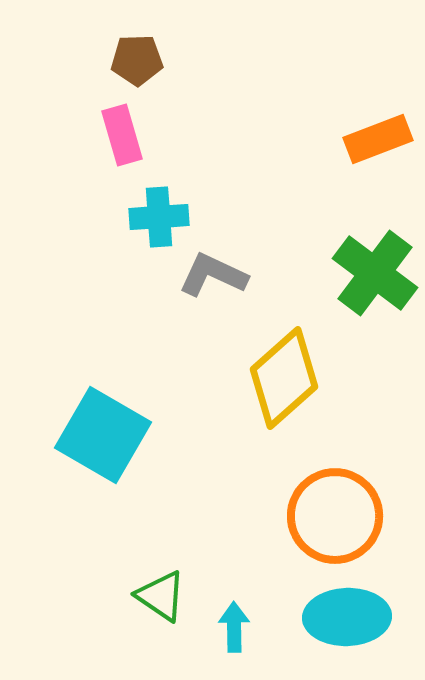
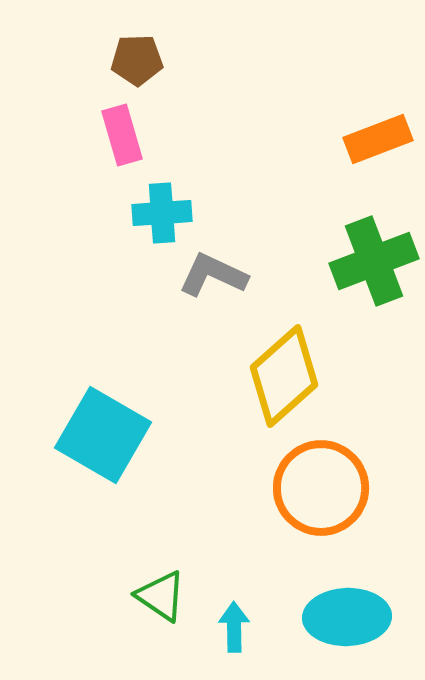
cyan cross: moved 3 px right, 4 px up
green cross: moved 1 px left, 12 px up; rotated 32 degrees clockwise
yellow diamond: moved 2 px up
orange circle: moved 14 px left, 28 px up
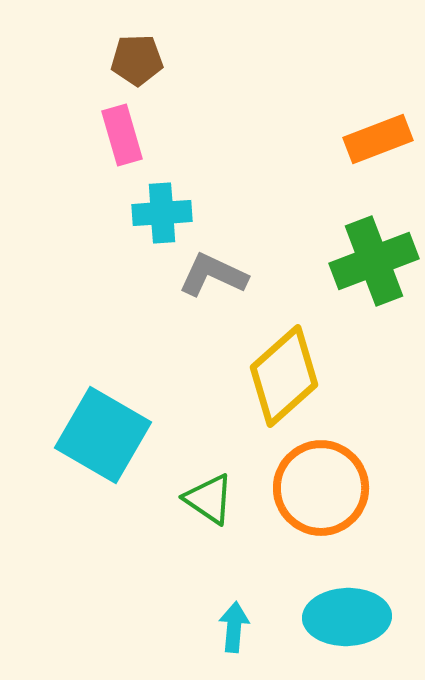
green triangle: moved 48 px right, 97 px up
cyan arrow: rotated 6 degrees clockwise
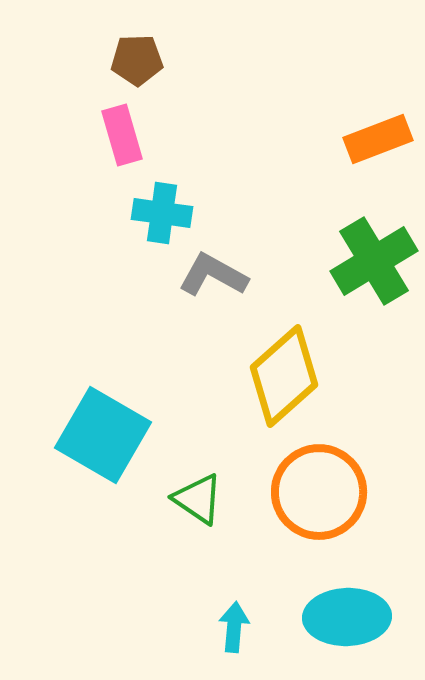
cyan cross: rotated 12 degrees clockwise
green cross: rotated 10 degrees counterclockwise
gray L-shape: rotated 4 degrees clockwise
orange circle: moved 2 px left, 4 px down
green triangle: moved 11 px left
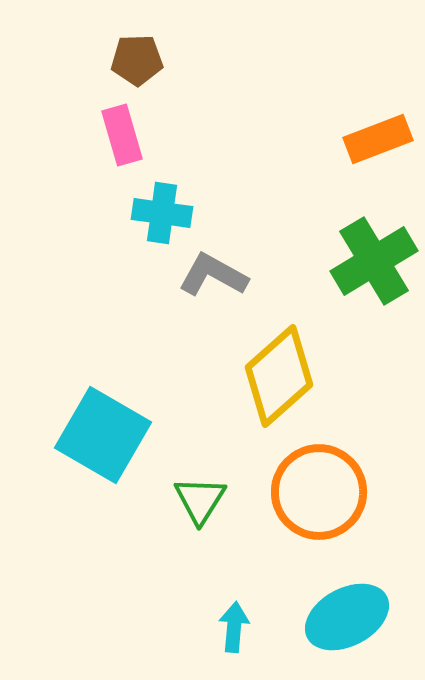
yellow diamond: moved 5 px left
green triangle: moved 2 px right, 1 px down; rotated 28 degrees clockwise
cyan ellipse: rotated 26 degrees counterclockwise
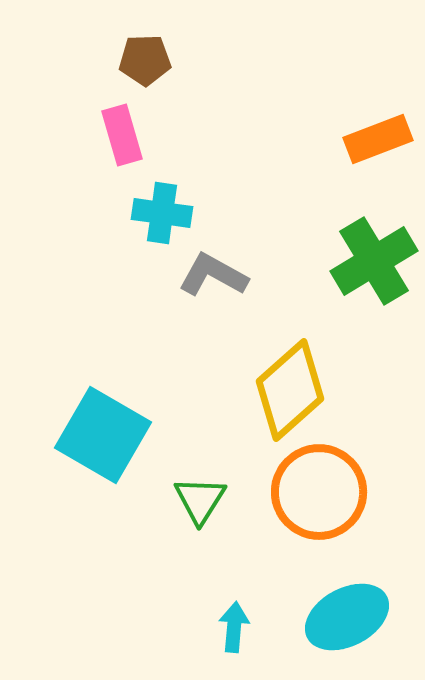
brown pentagon: moved 8 px right
yellow diamond: moved 11 px right, 14 px down
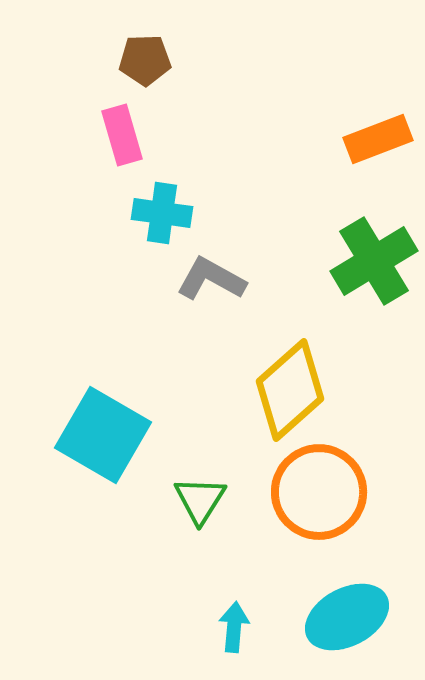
gray L-shape: moved 2 px left, 4 px down
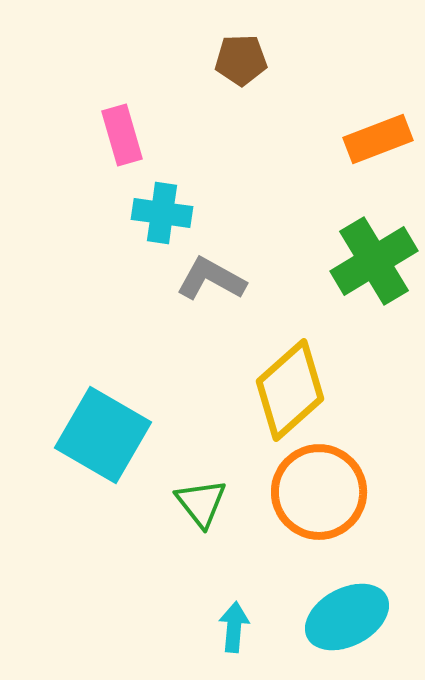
brown pentagon: moved 96 px right
green triangle: moved 1 px right, 3 px down; rotated 10 degrees counterclockwise
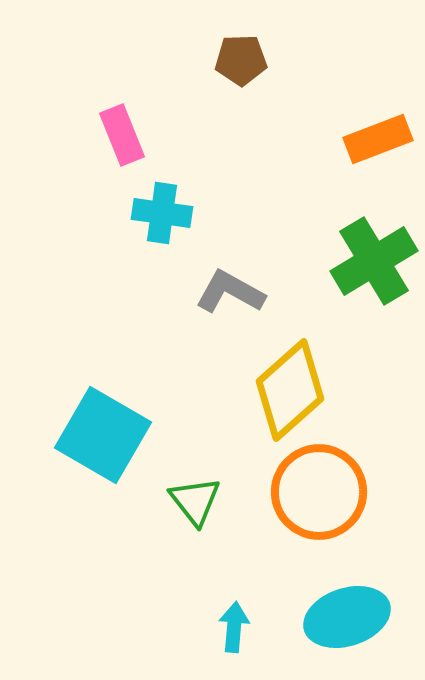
pink rectangle: rotated 6 degrees counterclockwise
gray L-shape: moved 19 px right, 13 px down
green triangle: moved 6 px left, 2 px up
cyan ellipse: rotated 10 degrees clockwise
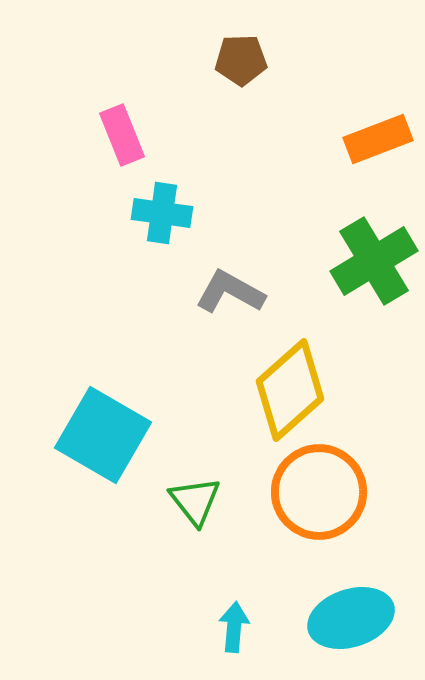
cyan ellipse: moved 4 px right, 1 px down
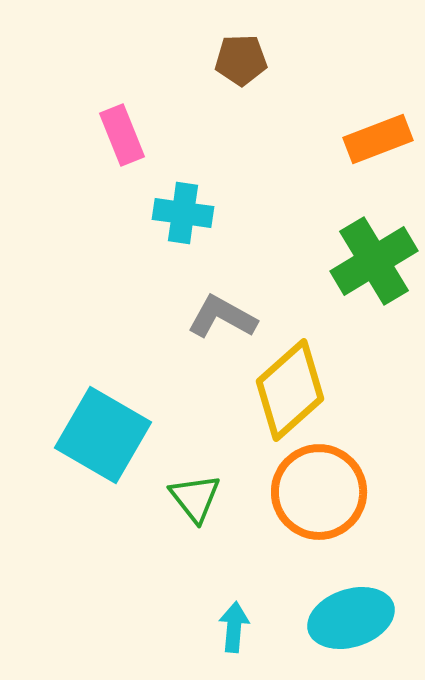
cyan cross: moved 21 px right
gray L-shape: moved 8 px left, 25 px down
green triangle: moved 3 px up
